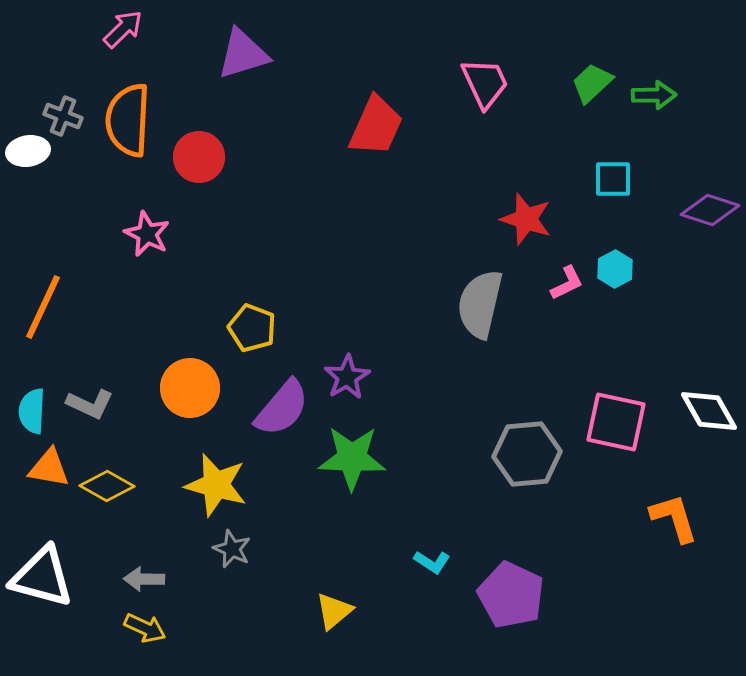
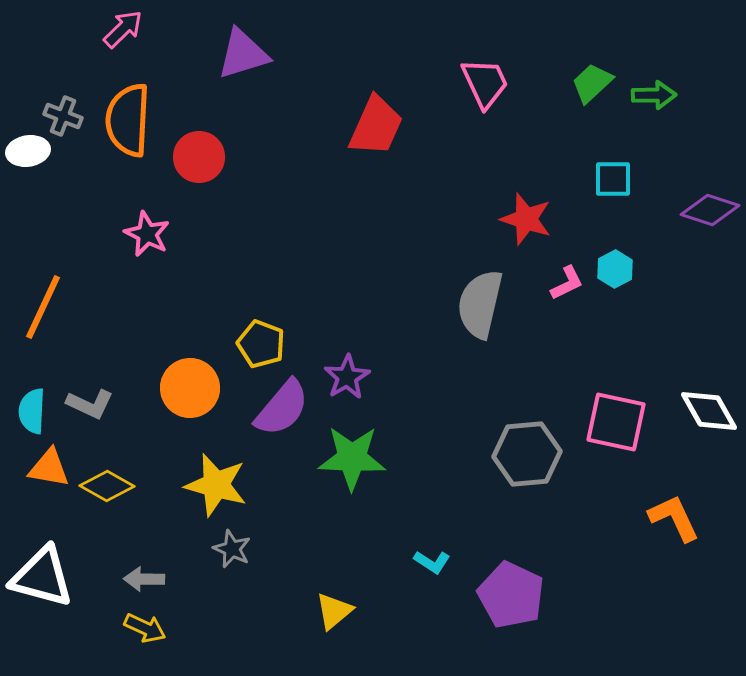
yellow pentagon: moved 9 px right, 16 px down
orange L-shape: rotated 8 degrees counterclockwise
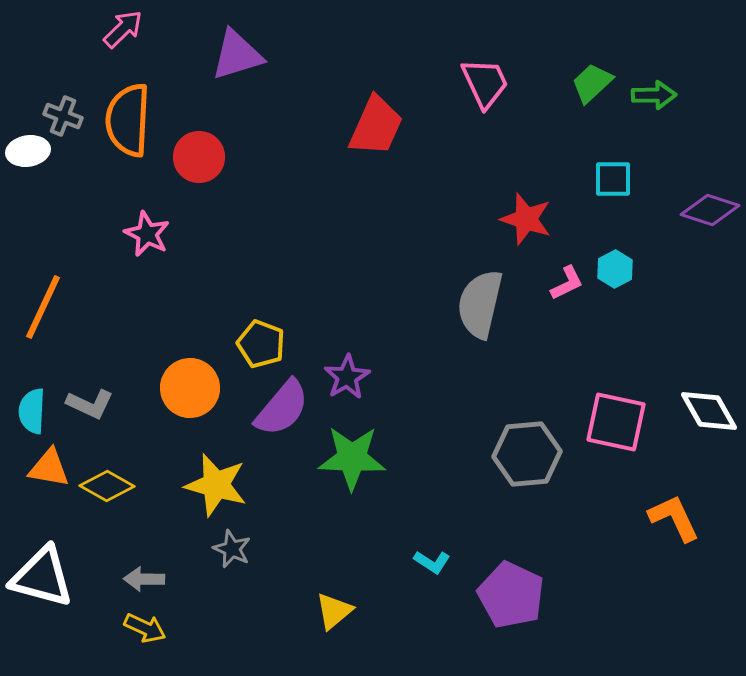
purple triangle: moved 6 px left, 1 px down
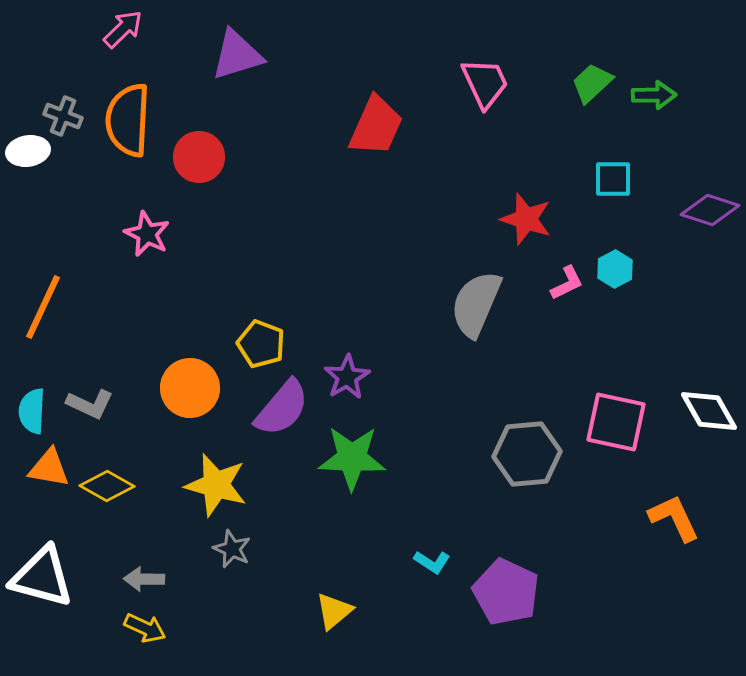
gray semicircle: moved 4 px left; rotated 10 degrees clockwise
purple pentagon: moved 5 px left, 3 px up
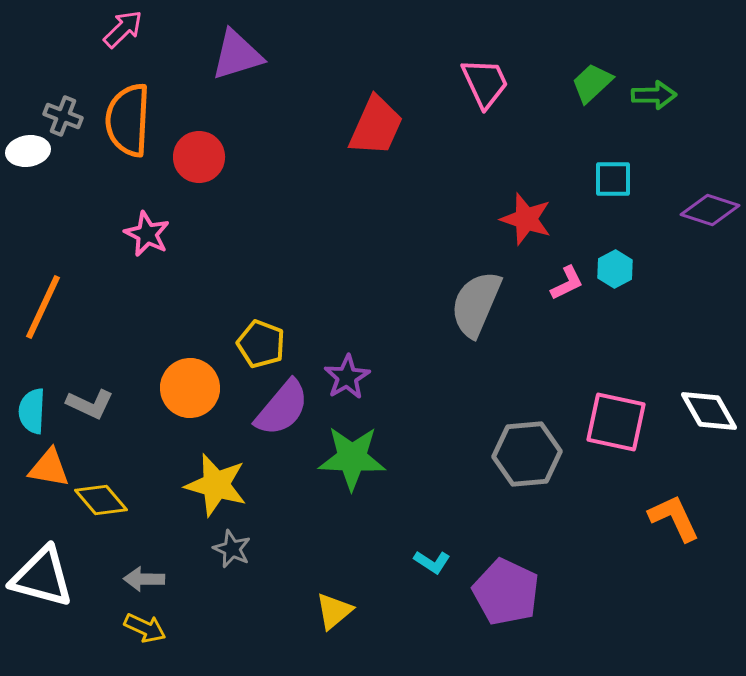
yellow diamond: moved 6 px left, 14 px down; rotated 20 degrees clockwise
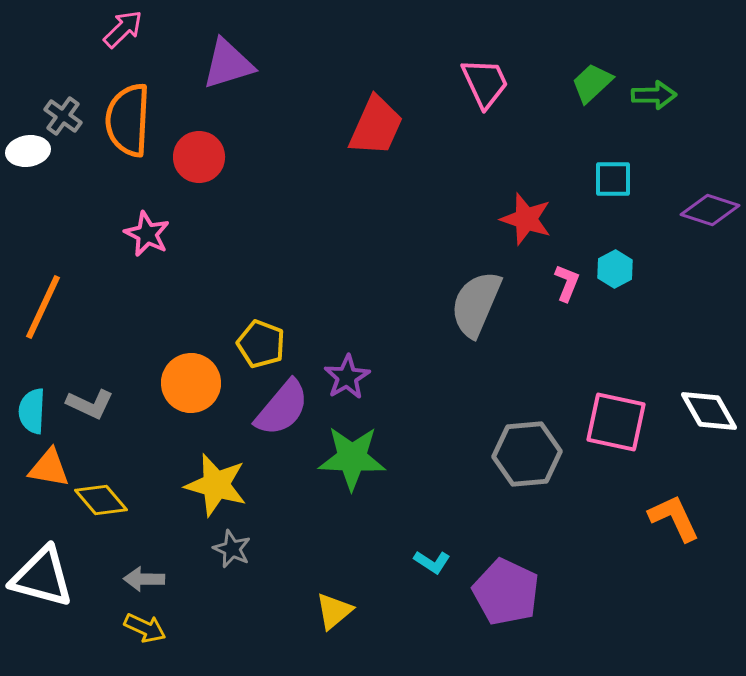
purple triangle: moved 9 px left, 9 px down
gray cross: rotated 15 degrees clockwise
pink L-shape: rotated 42 degrees counterclockwise
orange circle: moved 1 px right, 5 px up
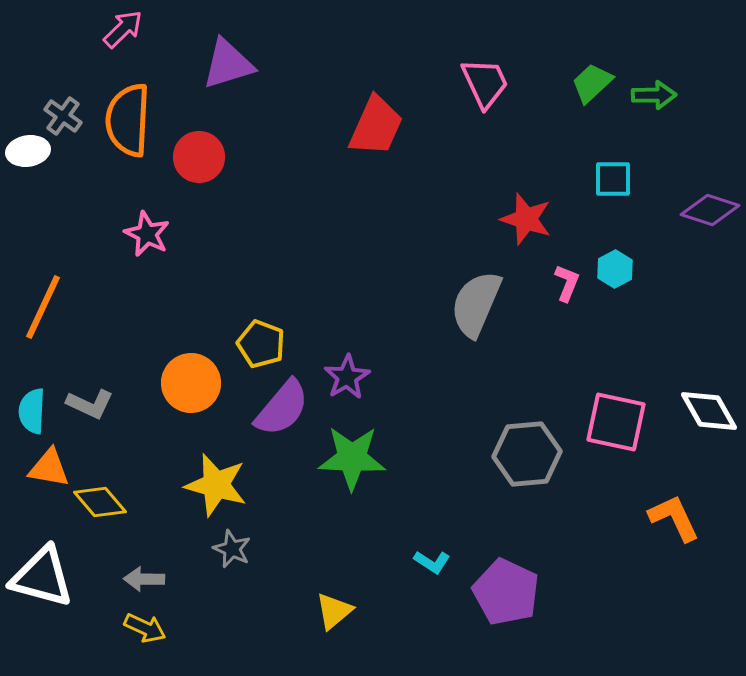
yellow diamond: moved 1 px left, 2 px down
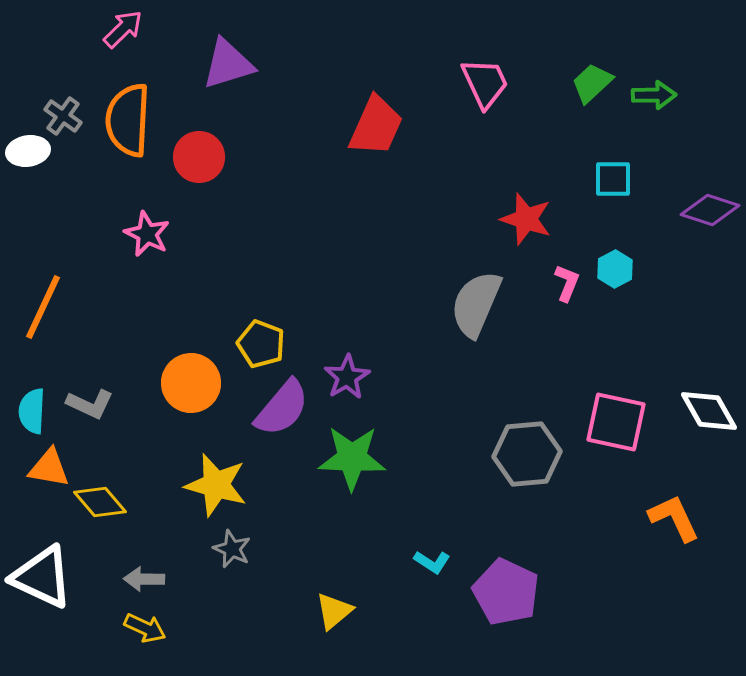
white triangle: rotated 10 degrees clockwise
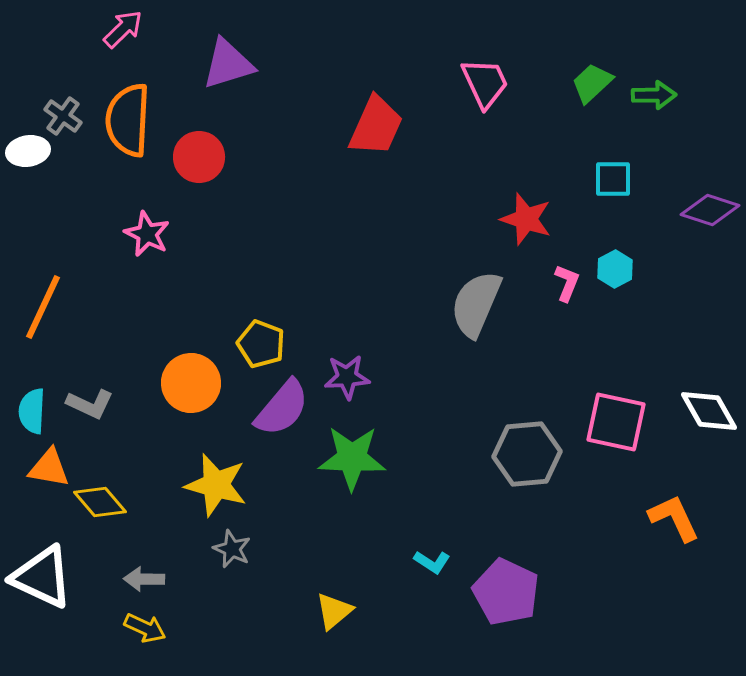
purple star: rotated 27 degrees clockwise
